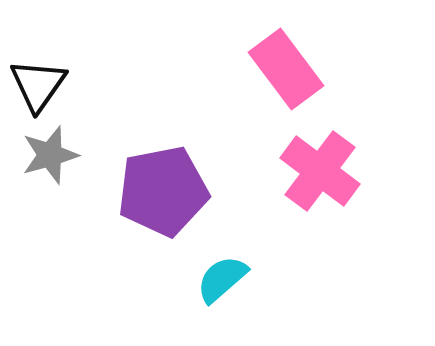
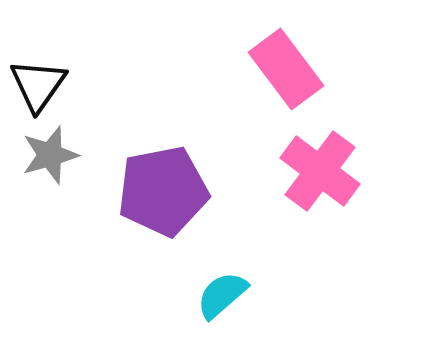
cyan semicircle: moved 16 px down
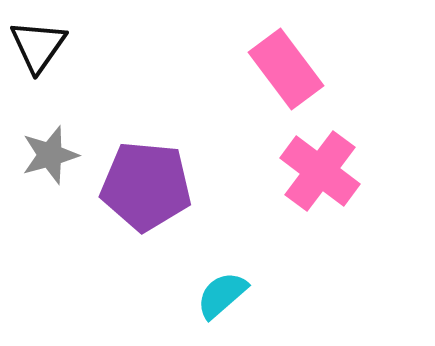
black triangle: moved 39 px up
purple pentagon: moved 17 px left, 5 px up; rotated 16 degrees clockwise
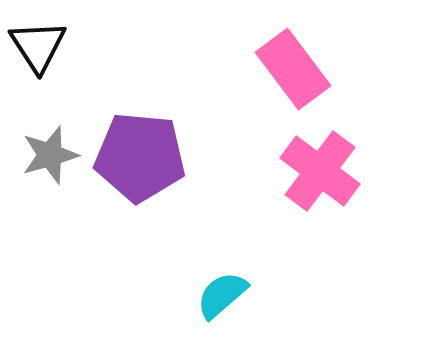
black triangle: rotated 8 degrees counterclockwise
pink rectangle: moved 7 px right
purple pentagon: moved 6 px left, 29 px up
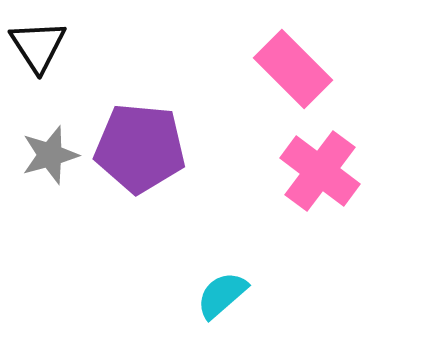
pink rectangle: rotated 8 degrees counterclockwise
purple pentagon: moved 9 px up
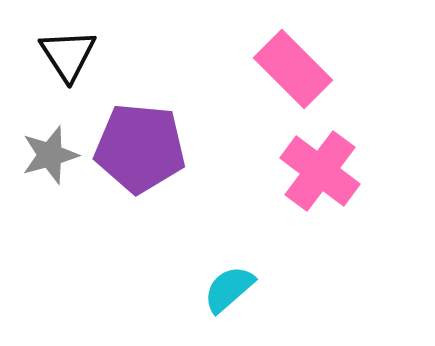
black triangle: moved 30 px right, 9 px down
cyan semicircle: moved 7 px right, 6 px up
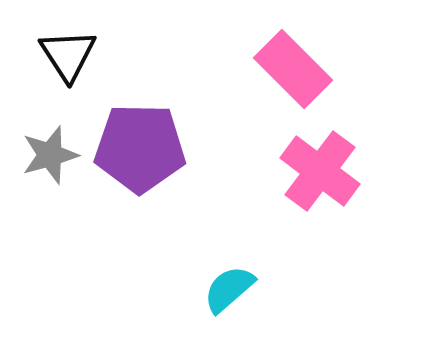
purple pentagon: rotated 4 degrees counterclockwise
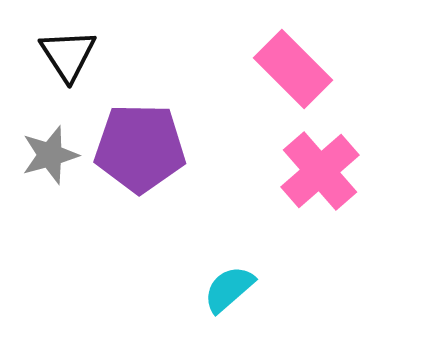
pink cross: rotated 12 degrees clockwise
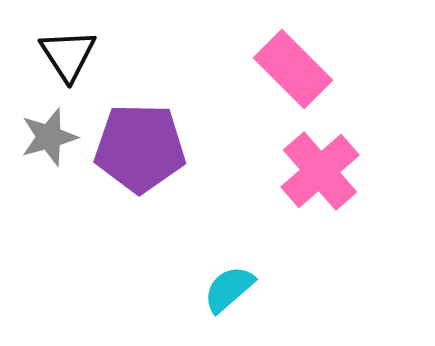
gray star: moved 1 px left, 18 px up
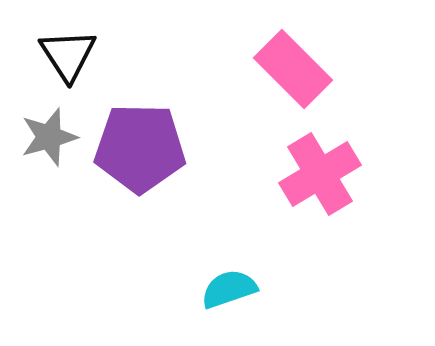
pink cross: moved 3 px down; rotated 10 degrees clockwise
cyan semicircle: rotated 22 degrees clockwise
